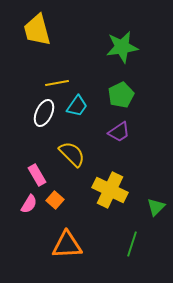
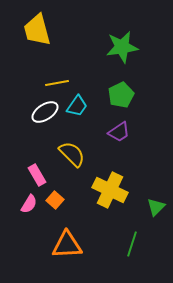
white ellipse: moved 1 px right, 1 px up; rotated 32 degrees clockwise
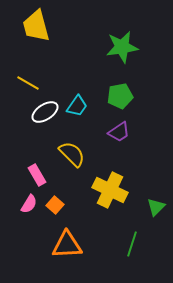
yellow trapezoid: moved 1 px left, 4 px up
yellow line: moved 29 px left; rotated 40 degrees clockwise
green pentagon: moved 1 px left, 1 px down; rotated 15 degrees clockwise
orange square: moved 5 px down
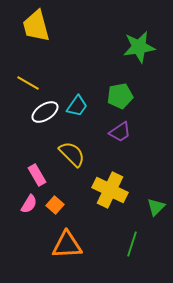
green star: moved 17 px right
purple trapezoid: moved 1 px right
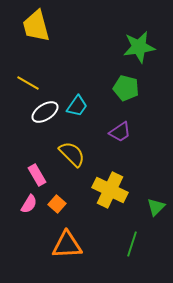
green pentagon: moved 6 px right, 8 px up; rotated 25 degrees clockwise
orange square: moved 2 px right, 1 px up
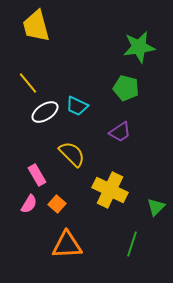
yellow line: rotated 20 degrees clockwise
cyan trapezoid: rotated 80 degrees clockwise
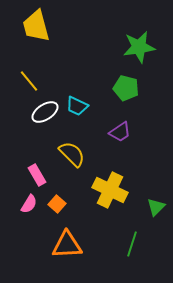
yellow line: moved 1 px right, 2 px up
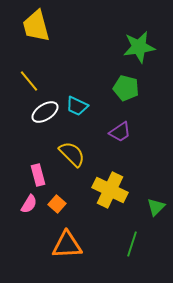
pink rectangle: moved 1 px right; rotated 15 degrees clockwise
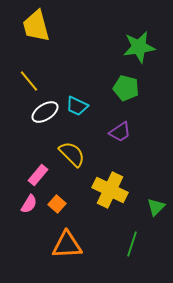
pink rectangle: rotated 55 degrees clockwise
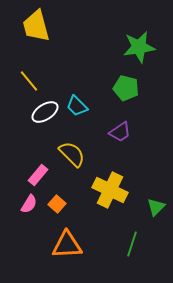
cyan trapezoid: rotated 20 degrees clockwise
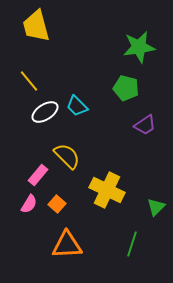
purple trapezoid: moved 25 px right, 7 px up
yellow semicircle: moved 5 px left, 2 px down
yellow cross: moved 3 px left
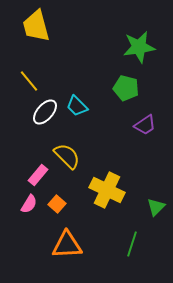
white ellipse: rotated 16 degrees counterclockwise
